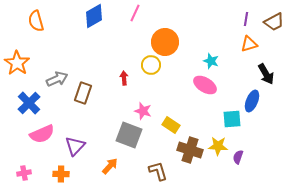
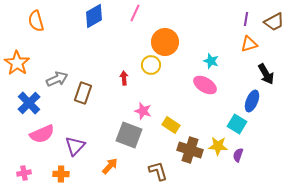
cyan square: moved 5 px right, 5 px down; rotated 36 degrees clockwise
purple semicircle: moved 2 px up
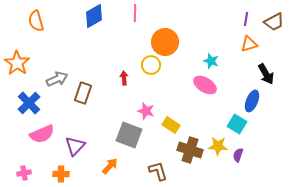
pink line: rotated 24 degrees counterclockwise
pink star: moved 3 px right
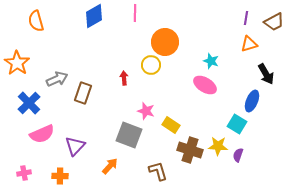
purple line: moved 1 px up
orange cross: moved 1 px left, 2 px down
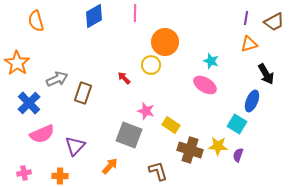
red arrow: rotated 40 degrees counterclockwise
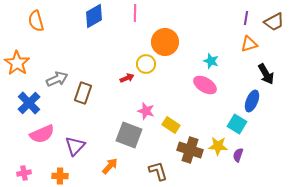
yellow circle: moved 5 px left, 1 px up
red arrow: moved 3 px right; rotated 112 degrees clockwise
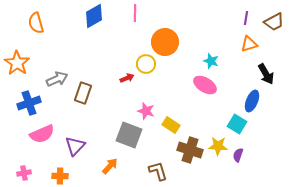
orange semicircle: moved 2 px down
blue cross: rotated 25 degrees clockwise
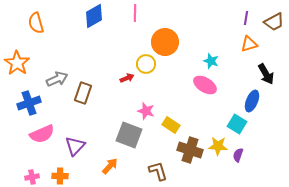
pink cross: moved 8 px right, 4 px down
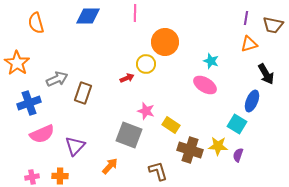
blue diamond: moved 6 px left; rotated 30 degrees clockwise
brown trapezoid: moved 1 px left, 3 px down; rotated 40 degrees clockwise
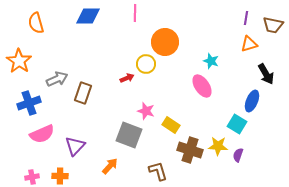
orange star: moved 2 px right, 2 px up
pink ellipse: moved 3 px left, 1 px down; rotated 25 degrees clockwise
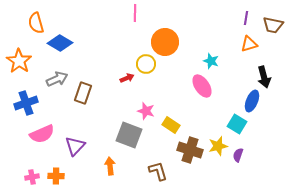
blue diamond: moved 28 px left, 27 px down; rotated 30 degrees clockwise
black arrow: moved 2 px left, 3 px down; rotated 15 degrees clockwise
blue cross: moved 3 px left
yellow star: rotated 18 degrees counterclockwise
orange arrow: rotated 48 degrees counterclockwise
orange cross: moved 4 px left
